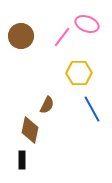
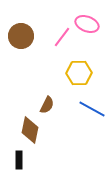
blue line: rotated 32 degrees counterclockwise
black rectangle: moved 3 px left
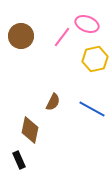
yellow hexagon: moved 16 px right, 14 px up; rotated 10 degrees counterclockwise
brown semicircle: moved 6 px right, 3 px up
black rectangle: rotated 24 degrees counterclockwise
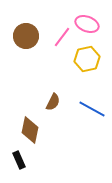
brown circle: moved 5 px right
yellow hexagon: moved 8 px left
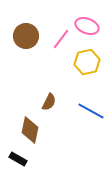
pink ellipse: moved 2 px down
pink line: moved 1 px left, 2 px down
yellow hexagon: moved 3 px down
brown semicircle: moved 4 px left
blue line: moved 1 px left, 2 px down
black rectangle: moved 1 px left, 1 px up; rotated 36 degrees counterclockwise
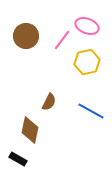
pink line: moved 1 px right, 1 px down
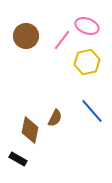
brown semicircle: moved 6 px right, 16 px down
blue line: moved 1 px right; rotated 20 degrees clockwise
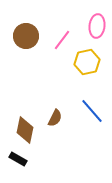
pink ellipse: moved 10 px right; rotated 75 degrees clockwise
brown diamond: moved 5 px left
